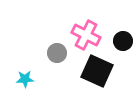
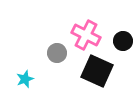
cyan star: rotated 18 degrees counterclockwise
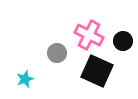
pink cross: moved 3 px right
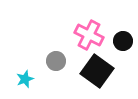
gray circle: moved 1 px left, 8 px down
black square: rotated 12 degrees clockwise
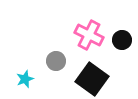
black circle: moved 1 px left, 1 px up
black square: moved 5 px left, 8 px down
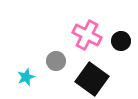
pink cross: moved 2 px left
black circle: moved 1 px left, 1 px down
cyan star: moved 1 px right, 2 px up
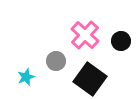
pink cross: moved 2 px left; rotated 16 degrees clockwise
black square: moved 2 px left
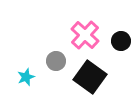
black square: moved 2 px up
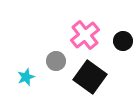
pink cross: rotated 8 degrees clockwise
black circle: moved 2 px right
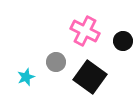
pink cross: moved 4 px up; rotated 24 degrees counterclockwise
gray circle: moved 1 px down
